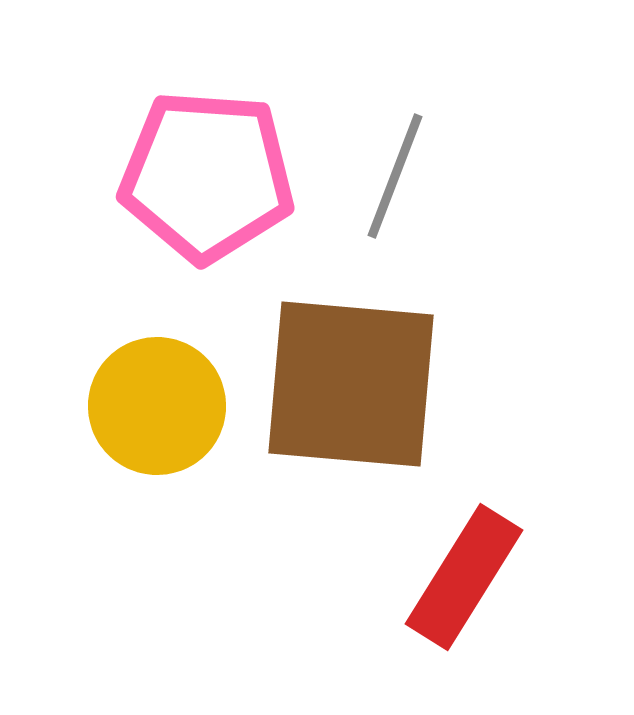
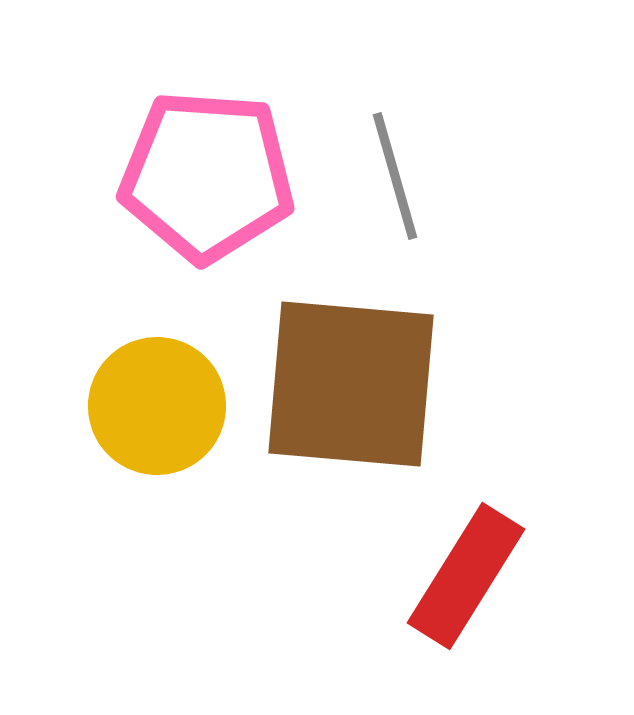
gray line: rotated 37 degrees counterclockwise
red rectangle: moved 2 px right, 1 px up
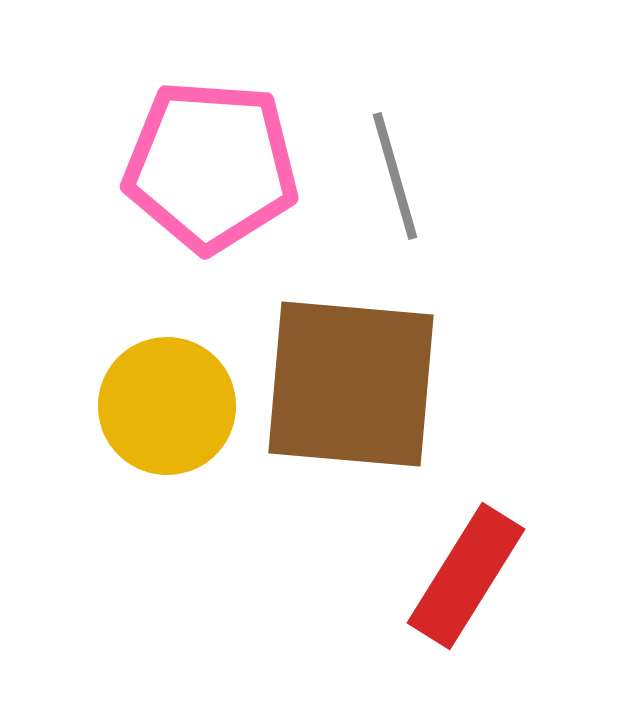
pink pentagon: moved 4 px right, 10 px up
yellow circle: moved 10 px right
